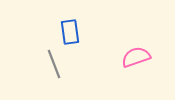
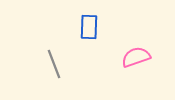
blue rectangle: moved 19 px right, 5 px up; rotated 10 degrees clockwise
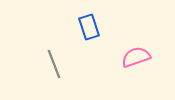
blue rectangle: rotated 20 degrees counterclockwise
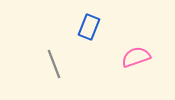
blue rectangle: rotated 40 degrees clockwise
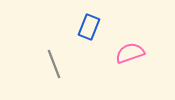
pink semicircle: moved 6 px left, 4 px up
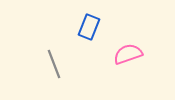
pink semicircle: moved 2 px left, 1 px down
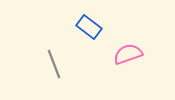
blue rectangle: rotated 75 degrees counterclockwise
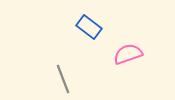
gray line: moved 9 px right, 15 px down
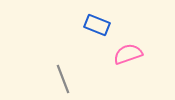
blue rectangle: moved 8 px right, 2 px up; rotated 15 degrees counterclockwise
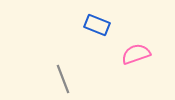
pink semicircle: moved 8 px right
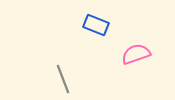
blue rectangle: moved 1 px left
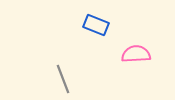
pink semicircle: rotated 16 degrees clockwise
